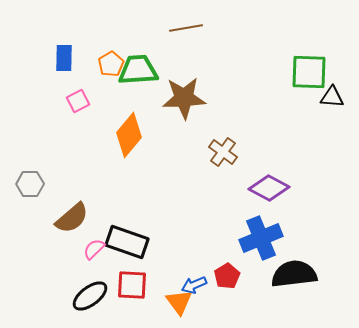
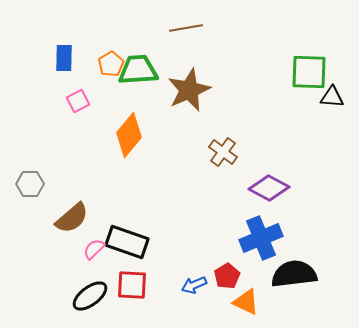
brown star: moved 5 px right, 8 px up; rotated 21 degrees counterclockwise
orange triangle: moved 67 px right; rotated 28 degrees counterclockwise
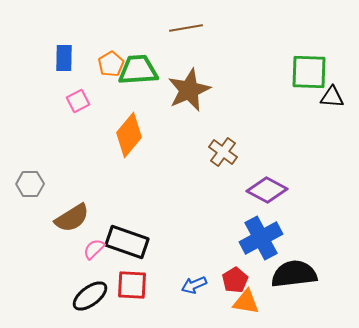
purple diamond: moved 2 px left, 2 px down
brown semicircle: rotated 9 degrees clockwise
blue cross: rotated 6 degrees counterclockwise
red pentagon: moved 8 px right, 4 px down
orange triangle: rotated 16 degrees counterclockwise
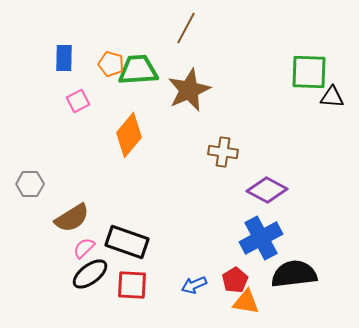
brown line: rotated 52 degrees counterclockwise
orange pentagon: rotated 25 degrees counterclockwise
brown cross: rotated 28 degrees counterclockwise
pink semicircle: moved 10 px left, 1 px up
black ellipse: moved 22 px up
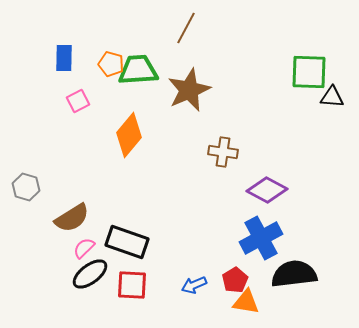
gray hexagon: moved 4 px left, 3 px down; rotated 16 degrees clockwise
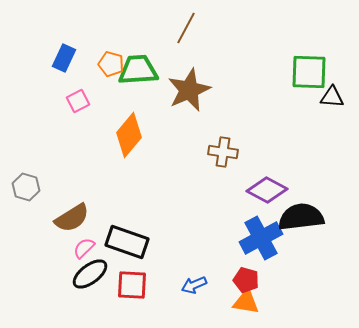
blue rectangle: rotated 24 degrees clockwise
black semicircle: moved 7 px right, 57 px up
red pentagon: moved 11 px right; rotated 25 degrees counterclockwise
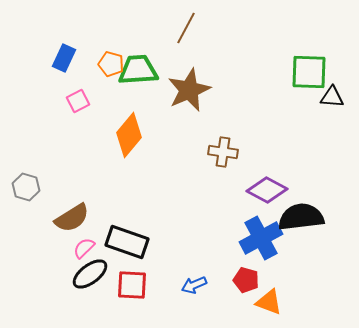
orange triangle: moved 23 px right; rotated 12 degrees clockwise
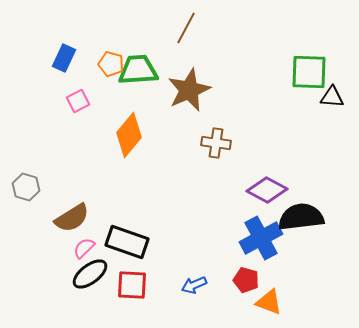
brown cross: moved 7 px left, 9 px up
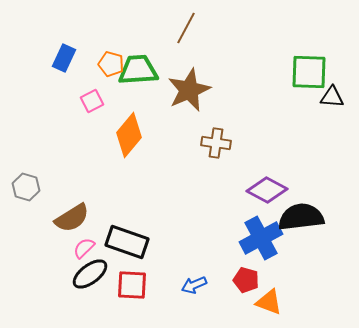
pink square: moved 14 px right
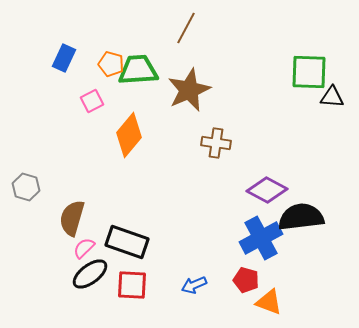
brown semicircle: rotated 138 degrees clockwise
